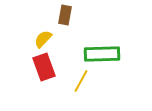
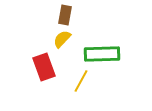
yellow semicircle: moved 19 px right
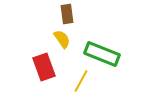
brown rectangle: moved 2 px right, 1 px up; rotated 18 degrees counterclockwise
yellow semicircle: rotated 102 degrees clockwise
green rectangle: rotated 24 degrees clockwise
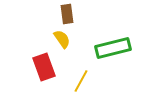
green rectangle: moved 11 px right, 6 px up; rotated 36 degrees counterclockwise
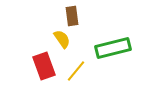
brown rectangle: moved 5 px right, 2 px down
red rectangle: moved 1 px up
yellow line: moved 5 px left, 10 px up; rotated 10 degrees clockwise
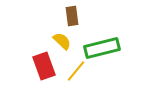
yellow semicircle: moved 2 px down; rotated 12 degrees counterclockwise
green rectangle: moved 11 px left
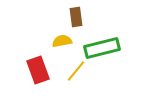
brown rectangle: moved 4 px right, 1 px down
yellow semicircle: rotated 54 degrees counterclockwise
red rectangle: moved 6 px left, 4 px down
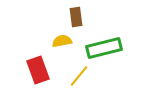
green rectangle: moved 2 px right
yellow line: moved 3 px right, 5 px down
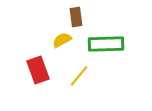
yellow semicircle: moved 1 px up; rotated 18 degrees counterclockwise
green rectangle: moved 2 px right, 4 px up; rotated 12 degrees clockwise
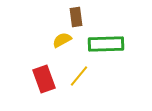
red rectangle: moved 6 px right, 9 px down
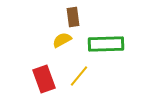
brown rectangle: moved 3 px left
